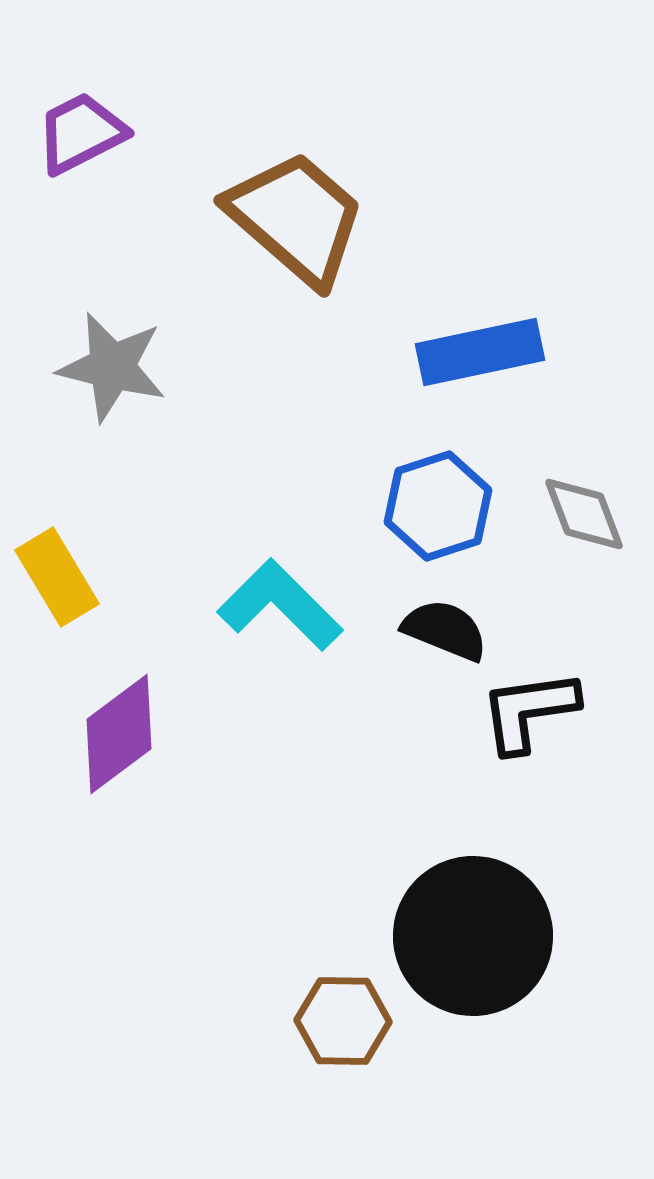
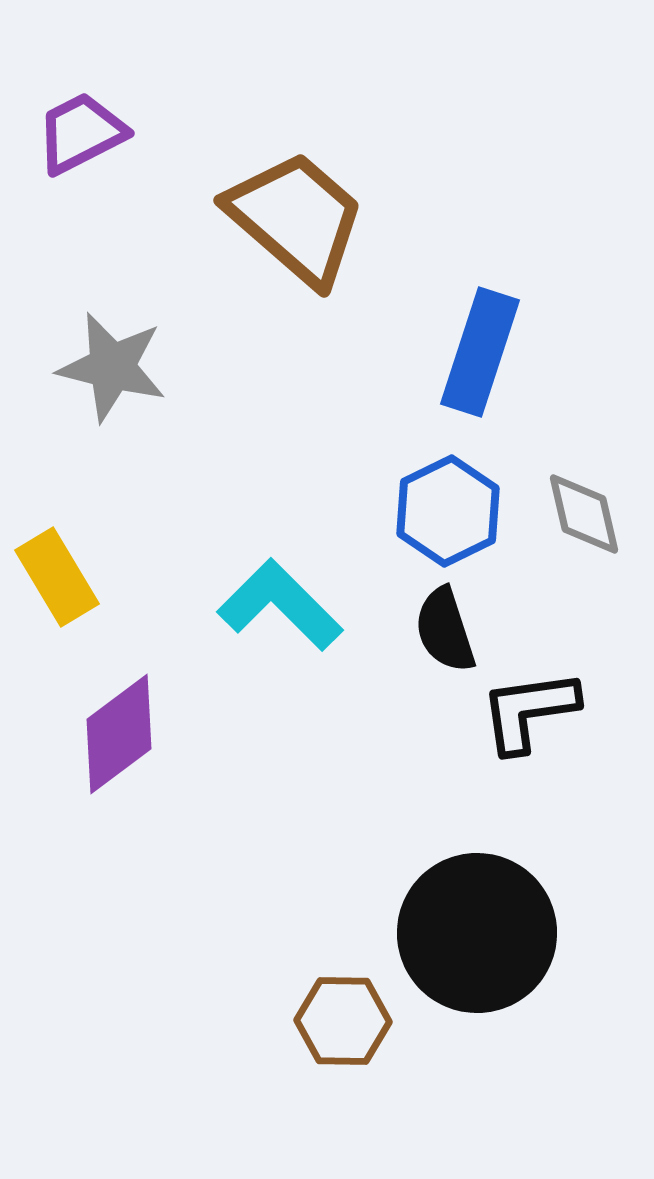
blue rectangle: rotated 60 degrees counterclockwise
blue hexagon: moved 10 px right, 5 px down; rotated 8 degrees counterclockwise
gray diamond: rotated 8 degrees clockwise
black semicircle: rotated 130 degrees counterclockwise
black circle: moved 4 px right, 3 px up
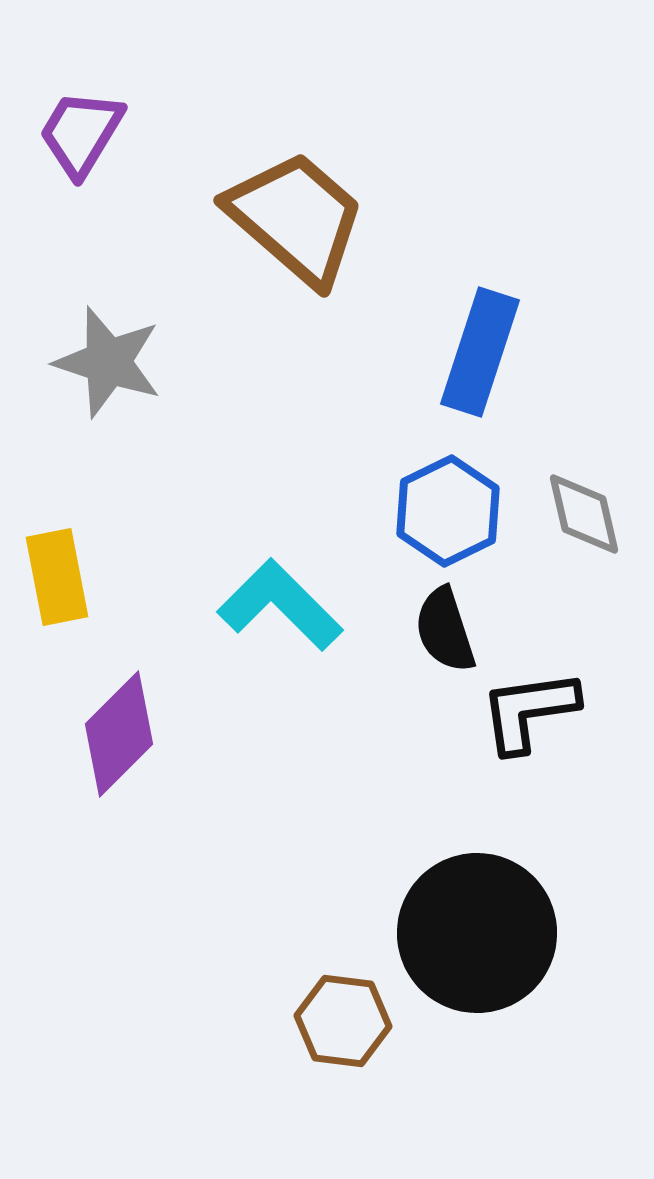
purple trapezoid: rotated 32 degrees counterclockwise
gray star: moved 4 px left, 5 px up; rotated 4 degrees clockwise
yellow rectangle: rotated 20 degrees clockwise
purple diamond: rotated 8 degrees counterclockwise
brown hexagon: rotated 6 degrees clockwise
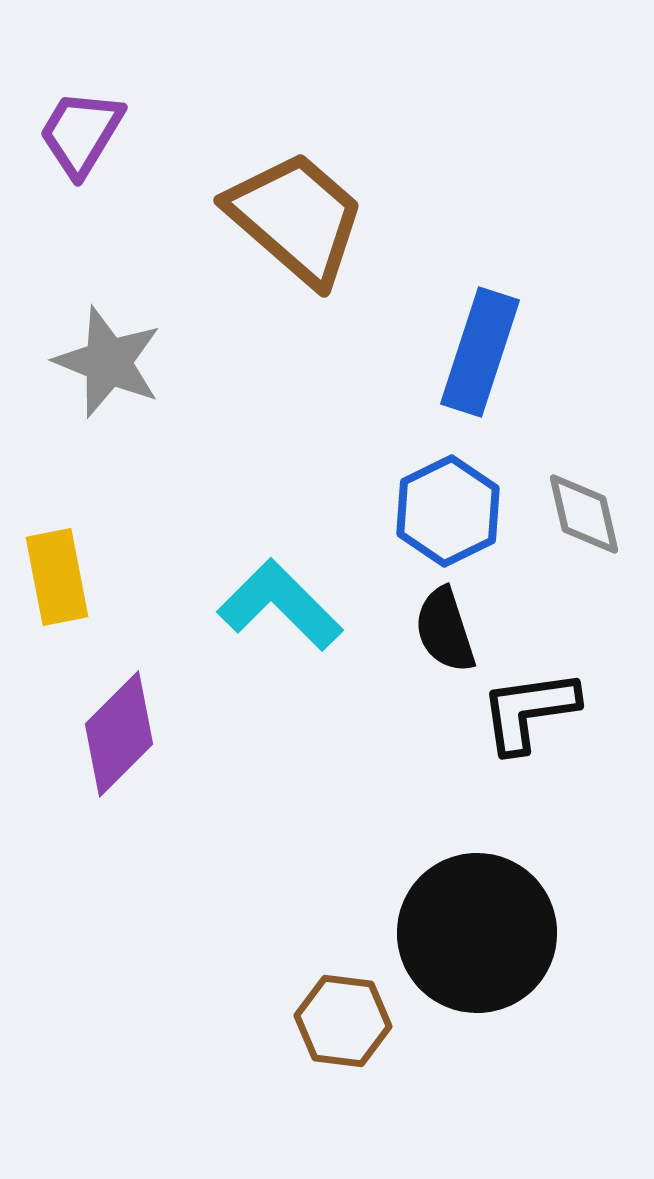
gray star: rotated 4 degrees clockwise
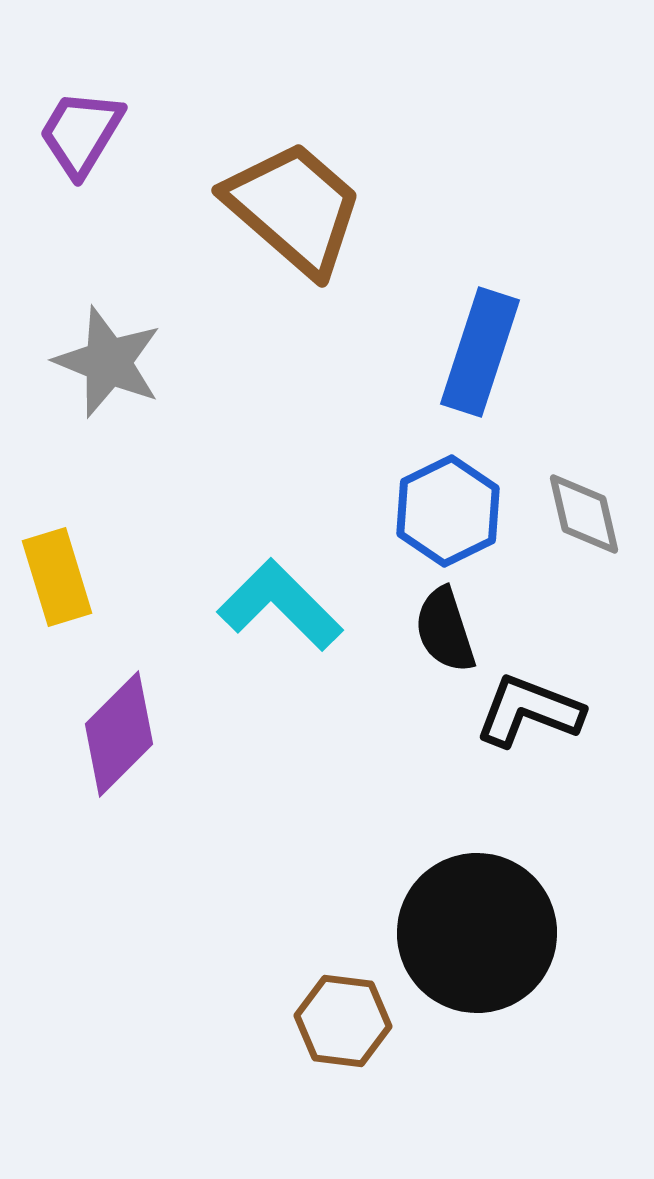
brown trapezoid: moved 2 px left, 10 px up
yellow rectangle: rotated 6 degrees counterclockwise
black L-shape: rotated 29 degrees clockwise
